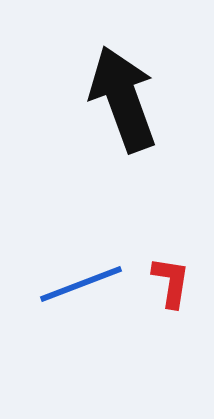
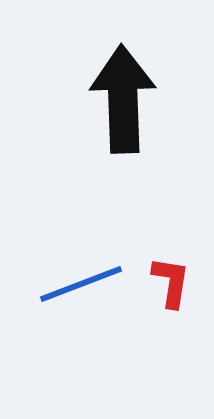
black arrow: rotated 18 degrees clockwise
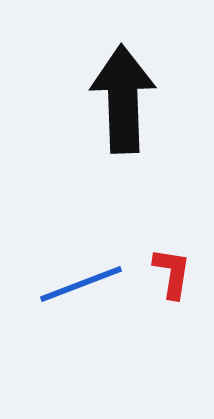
red L-shape: moved 1 px right, 9 px up
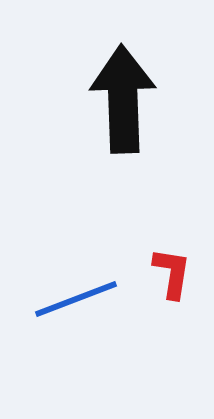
blue line: moved 5 px left, 15 px down
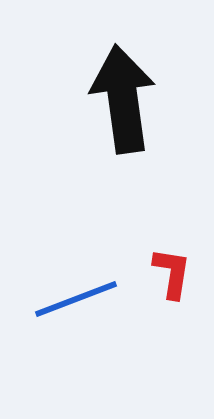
black arrow: rotated 6 degrees counterclockwise
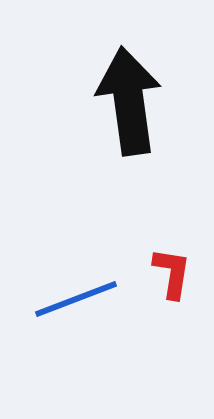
black arrow: moved 6 px right, 2 px down
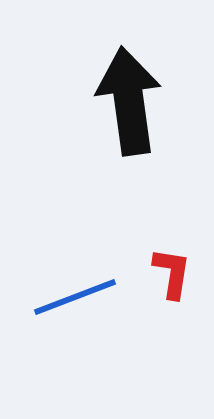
blue line: moved 1 px left, 2 px up
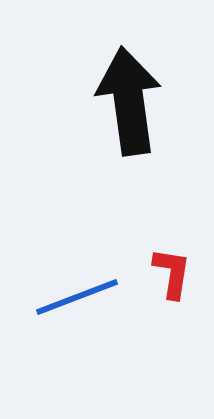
blue line: moved 2 px right
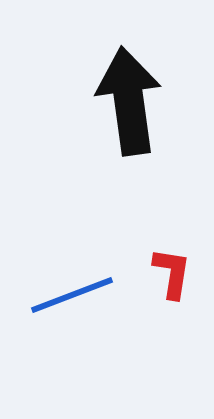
blue line: moved 5 px left, 2 px up
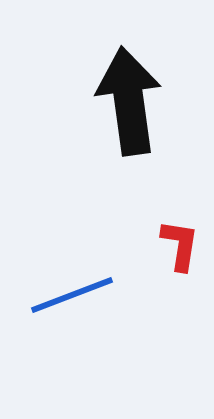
red L-shape: moved 8 px right, 28 px up
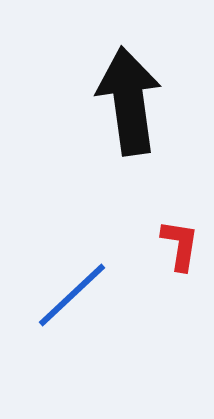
blue line: rotated 22 degrees counterclockwise
